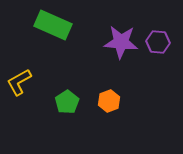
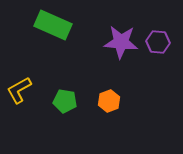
yellow L-shape: moved 8 px down
green pentagon: moved 2 px left, 1 px up; rotated 30 degrees counterclockwise
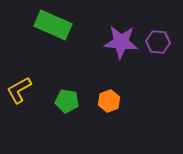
green pentagon: moved 2 px right
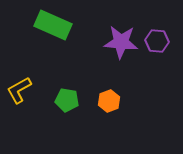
purple hexagon: moved 1 px left, 1 px up
green pentagon: moved 1 px up
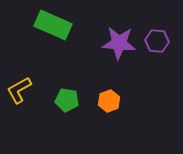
purple star: moved 2 px left, 1 px down
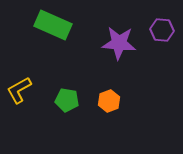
purple hexagon: moved 5 px right, 11 px up
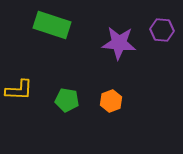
green rectangle: moved 1 px left; rotated 6 degrees counterclockwise
yellow L-shape: rotated 148 degrees counterclockwise
orange hexagon: moved 2 px right
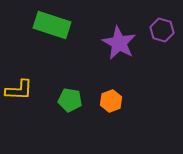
purple hexagon: rotated 10 degrees clockwise
purple star: rotated 24 degrees clockwise
green pentagon: moved 3 px right
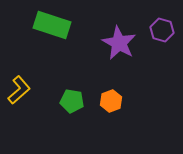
yellow L-shape: rotated 44 degrees counterclockwise
green pentagon: moved 2 px right, 1 px down
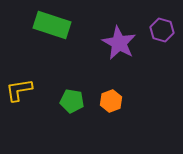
yellow L-shape: rotated 148 degrees counterclockwise
